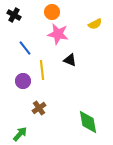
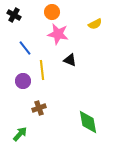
brown cross: rotated 16 degrees clockwise
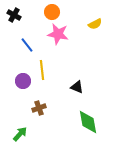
blue line: moved 2 px right, 3 px up
black triangle: moved 7 px right, 27 px down
